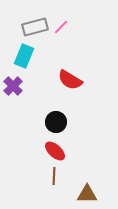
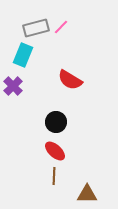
gray rectangle: moved 1 px right, 1 px down
cyan rectangle: moved 1 px left, 1 px up
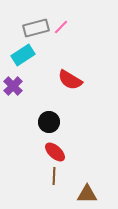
cyan rectangle: rotated 35 degrees clockwise
black circle: moved 7 px left
red ellipse: moved 1 px down
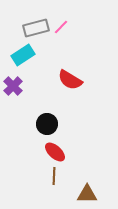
black circle: moved 2 px left, 2 px down
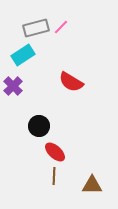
red semicircle: moved 1 px right, 2 px down
black circle: moved 8 px left, 2 px down
brown triangle: moved 5 px right, 9 px up
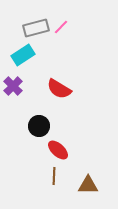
red semicircle: moved 12 px left, 7 px down
red ellipse: moved 3 px right, 2 px up
brown triangle: moved 4 px left
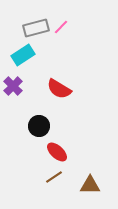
red ellipse: moved 1 px left, 2 px down
brown line: moved 1 px down; rotated 54 degrees clockwise
brown triangle: moved 2 px right
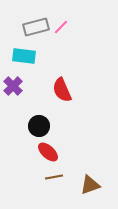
gray rectangle: moved 1 px up
cyan rectangle: moved 1 px right, 1 px down; rotated 40 degrees clockwise
red semicircle: moved 3 px right, 1 px down; rotated 35 degrees clockwise
red ellipse: moved 9 px left
brown line: rotated 24 degrees clockwise
brown triangle: rotated 20 degrees counterclockwise
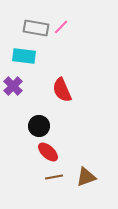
gray rectangle: moved 1 px down; rotated 25 degrees clockwise
brown triangle: moved 4 px left, 8 px up
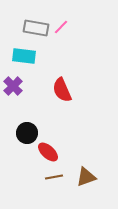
black circle: moved 12 px left, 7 px down
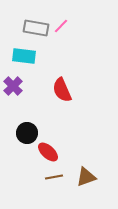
pink line: moved 1 px up
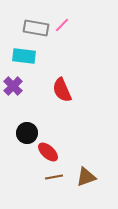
pink line: moved 1 px right, 1 px up
